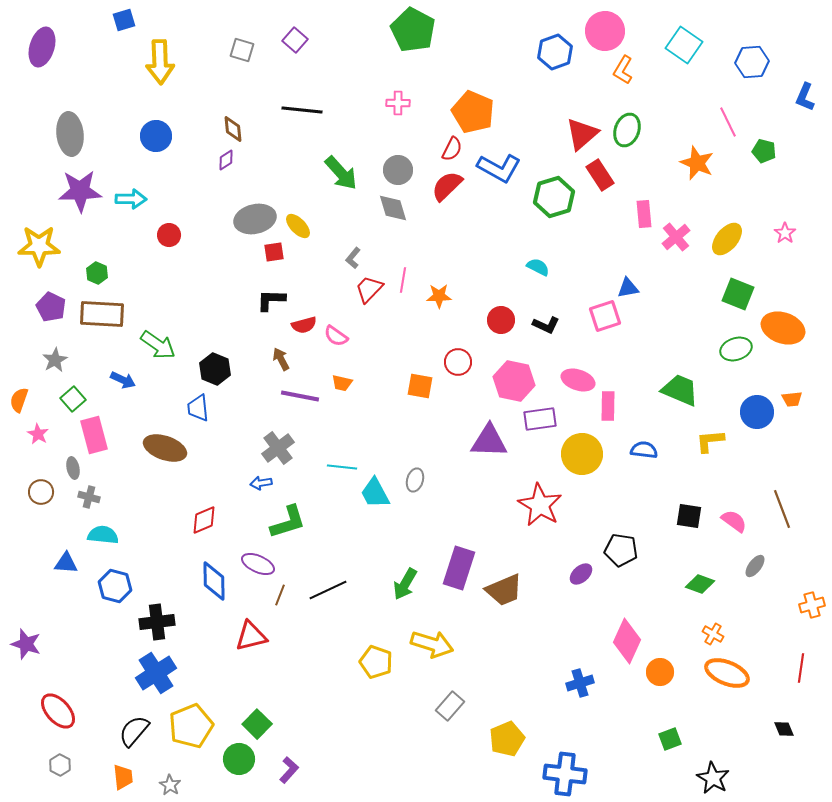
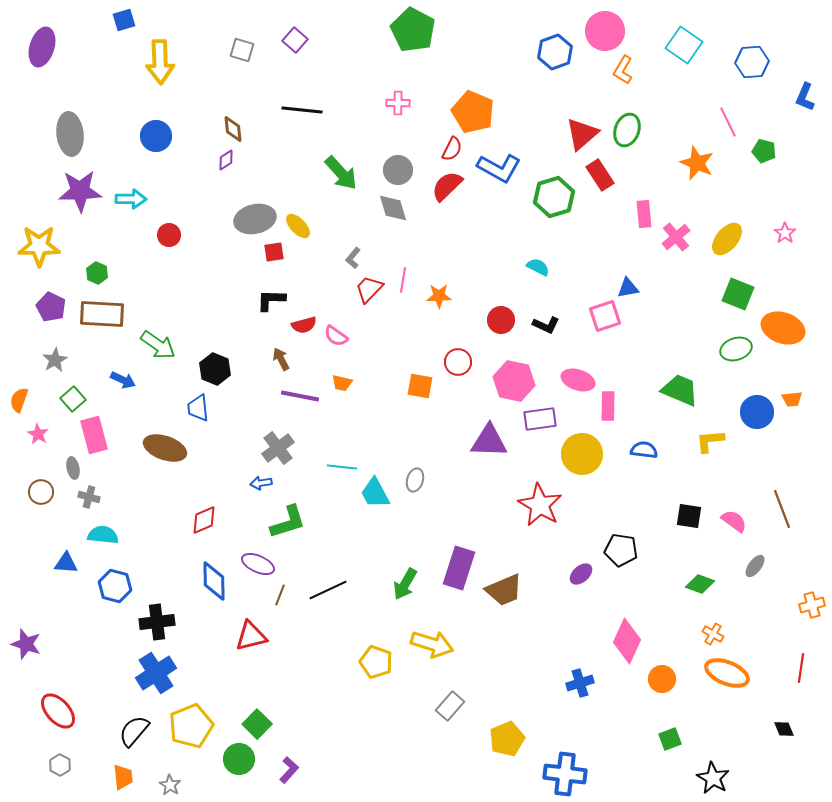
orange circle at (660, 672): moved 2 px right, 7 px down
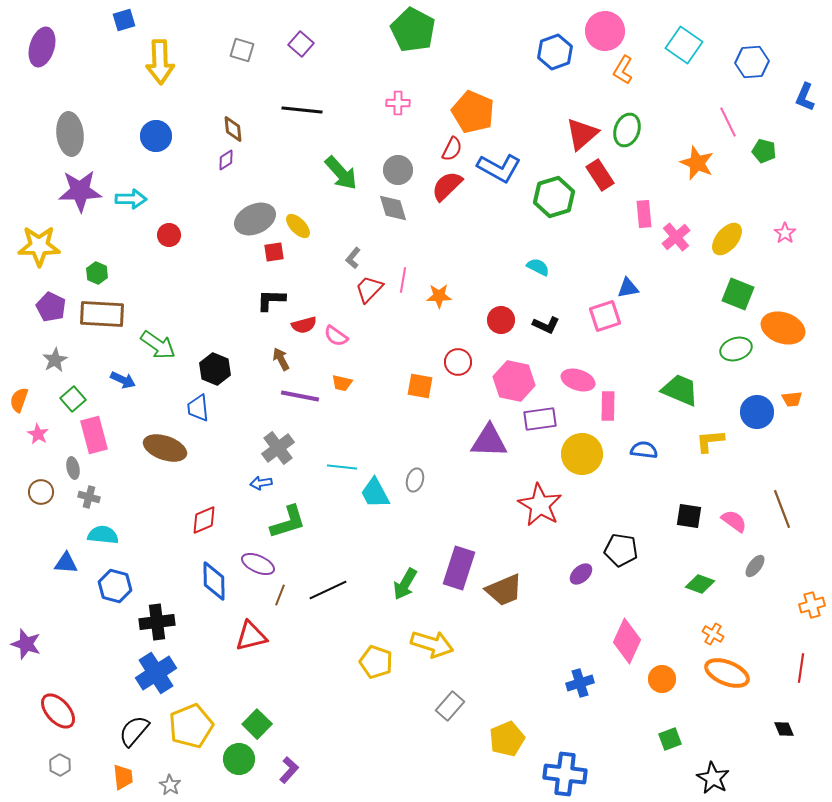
purple square at (295, 40): moved 6 px right, 4 px down
gray ellipse at (255, 219): rotated 12 degrees counterclockwise
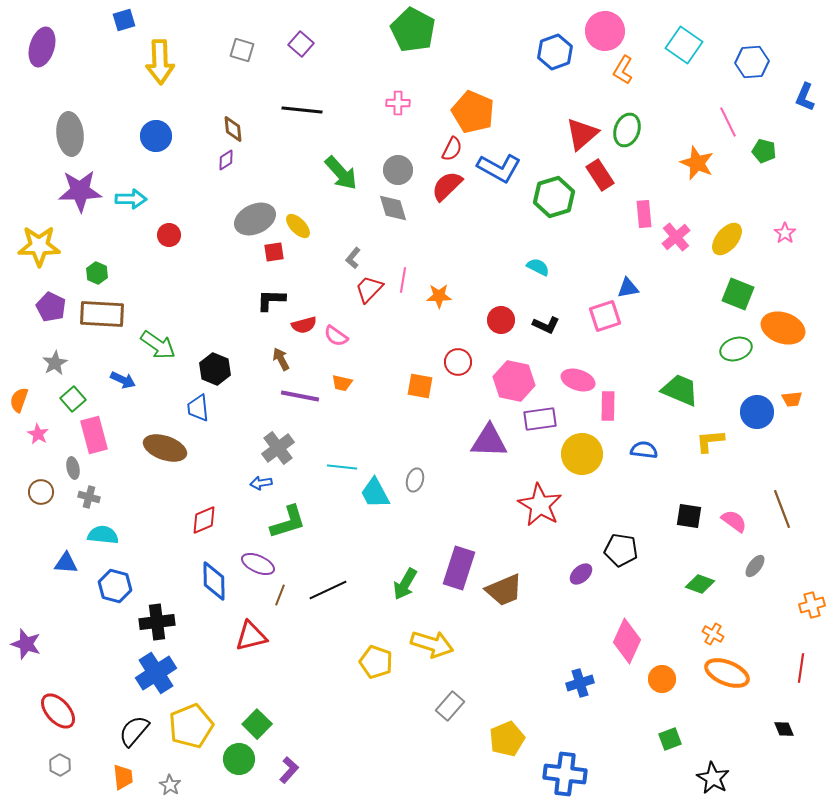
gray star at (55, 360): moved 3 px down
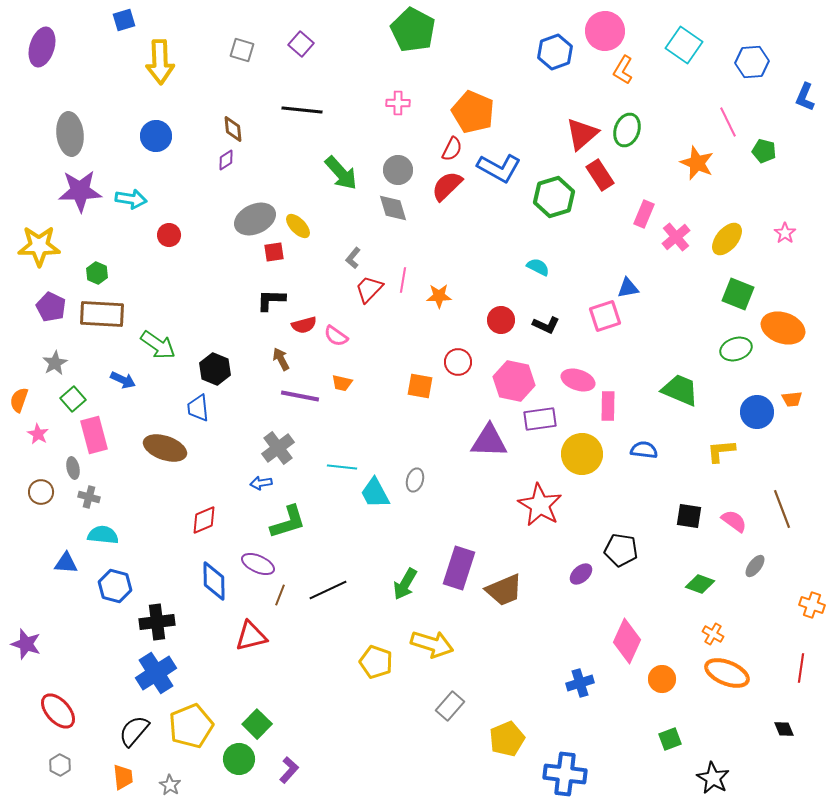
cyan arrow at (131, 199): rotated 8 degrees clockwise
pink rectangle at (644, 214): rotated 28 degrees clockwise
yellow L-shape at (710, 441): moved 11 px right, 10 px down
orange cross at (812, 605): rotated 35 degrees clockwise
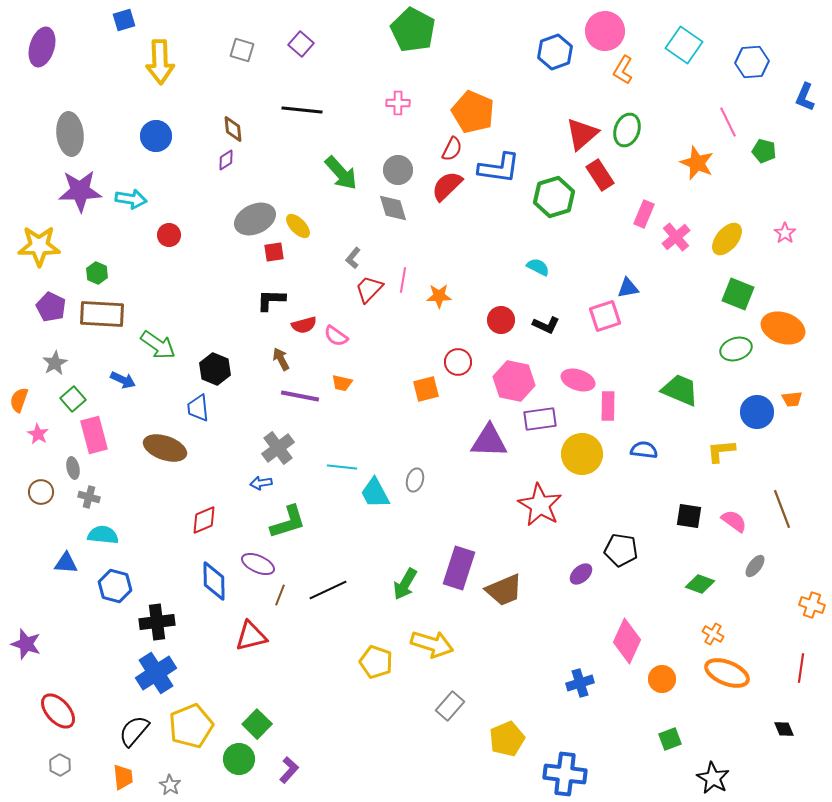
blue L-shape at (499, 168): rotated 21 degrees counterclockwise
orange square at (420, 386): moved 6 px right, 3 px down; rotated 24 degrees counterclockwise
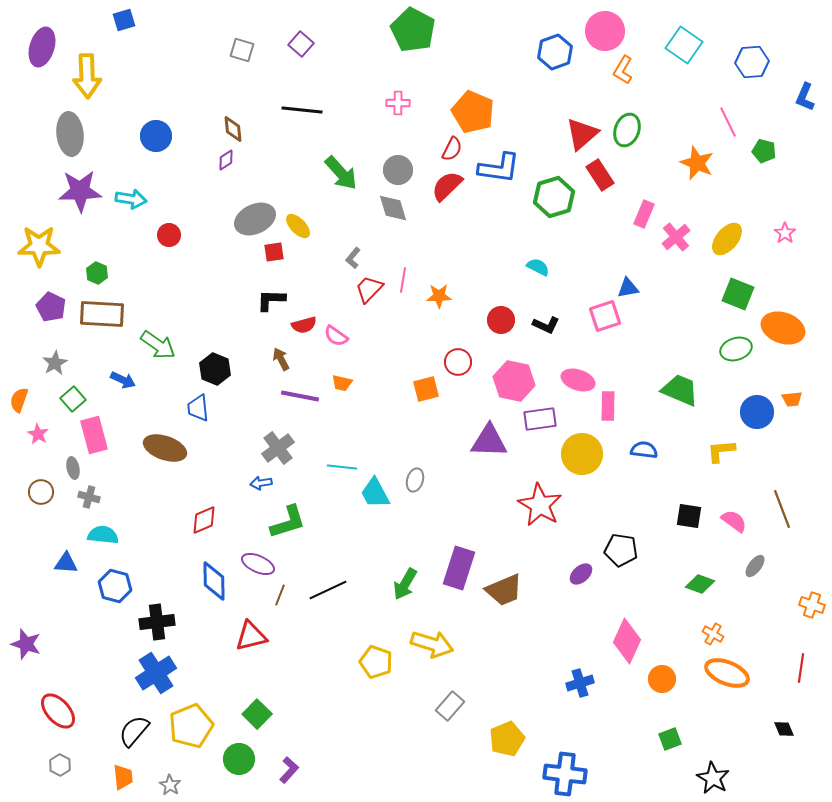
yellow arrow at (160, 62): moved 73 px left, 14 px down
green square at (257, 724): moved 10 px up
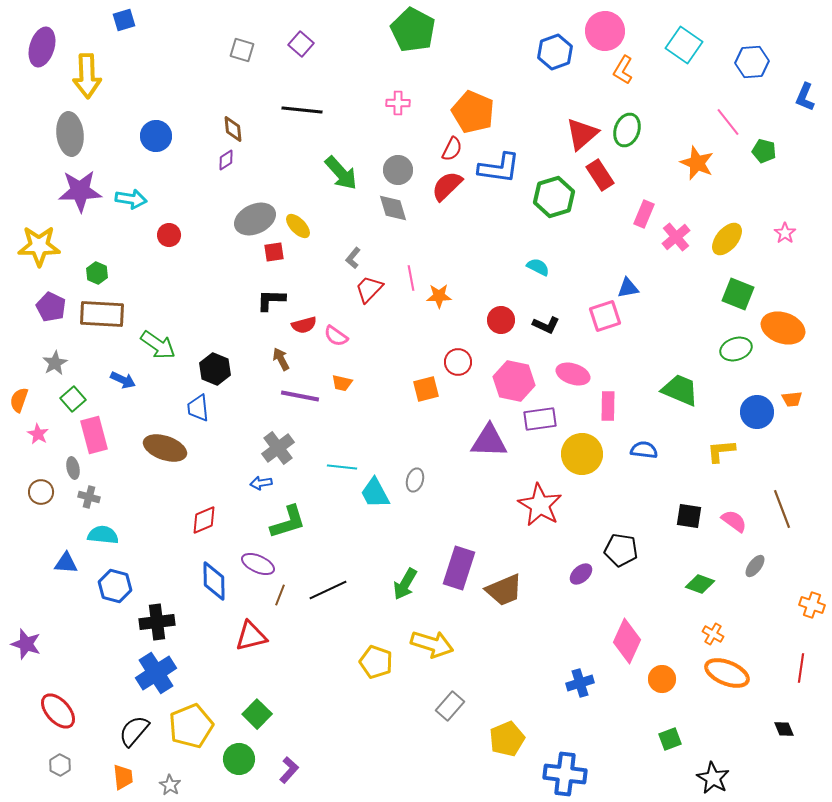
pink line at (728, 122): rotated 12 degrees counterclockwise
pink line at (403, 280): moved 8 px right, 2 px up; rotated 20 degrees counterclockwise
pink ellipse at (578, 380): moved 5 px left, 6 px up
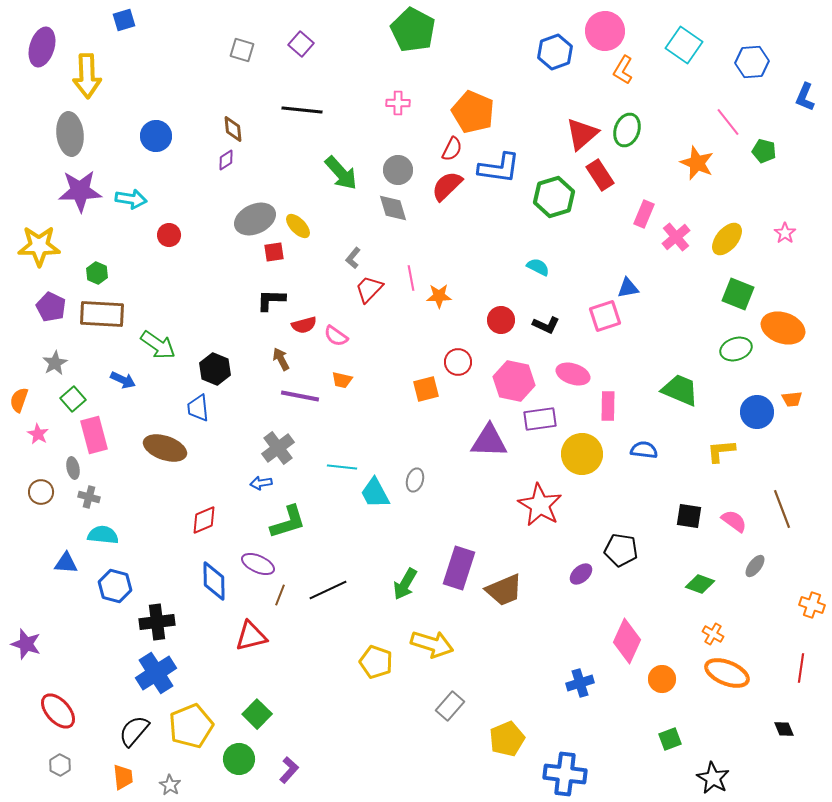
orange trapezoid at (342, 383): moved 3 px up
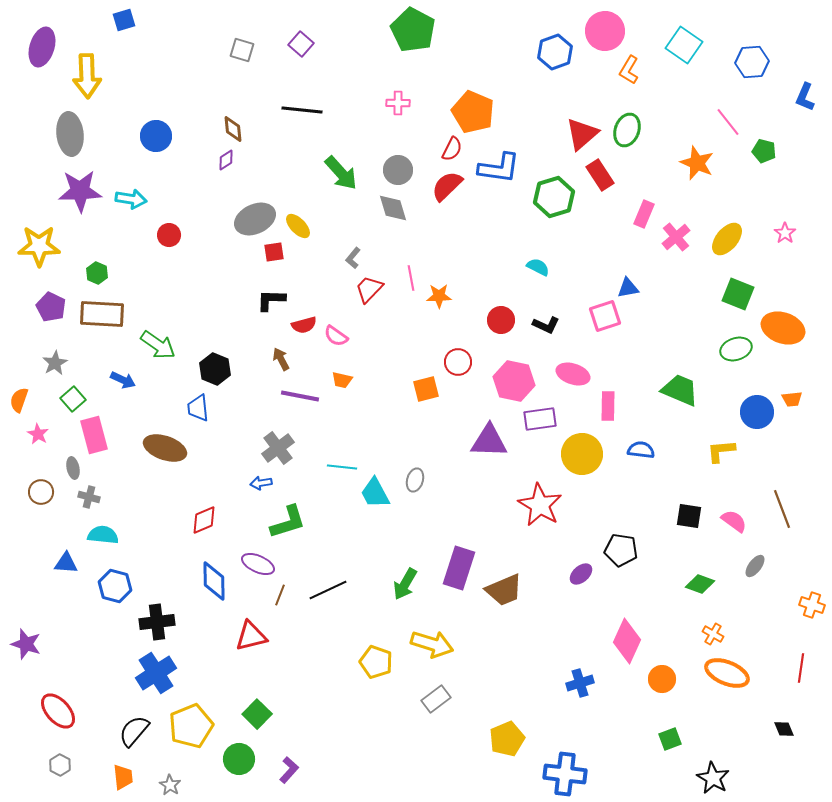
orange L-shape at (623, 70): moved 6 px right
blue semicircle at (644, 450): moved 3 px left
gray rectangle at (450, 706): moved 14 px left, 7 px up; rotated 12 degrees clockwise
